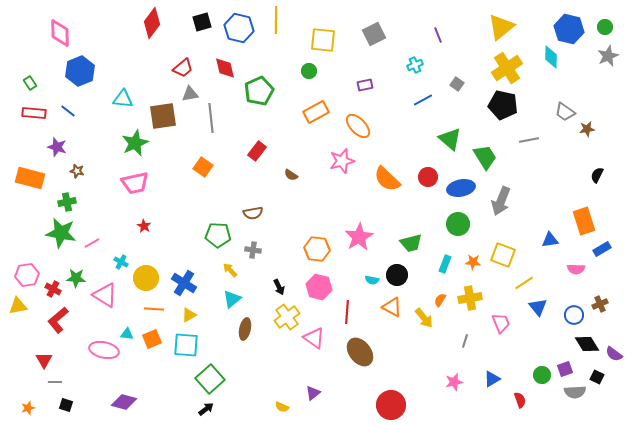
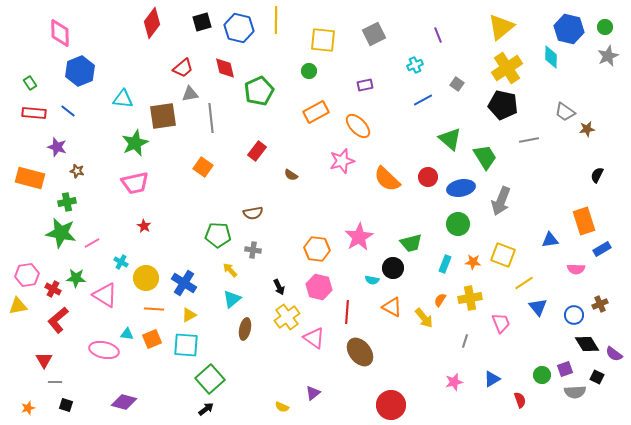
black circle at (397, 275): moved 4 px left, 7 px up
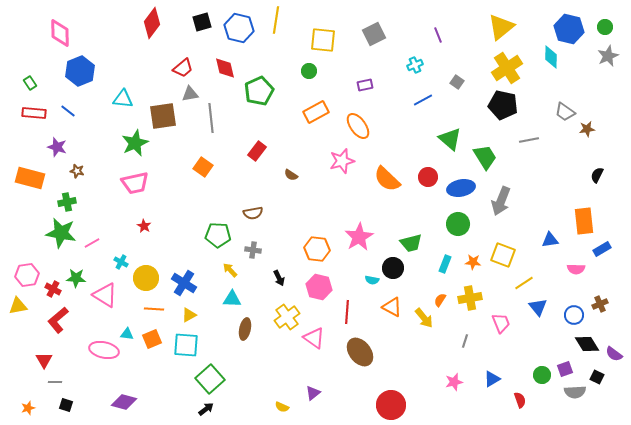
yellow line at (276, 20): rotated 8 degrees clockwise
gray square at (457, 84): moved 2 px up
orange ellipse at (358, 126): rotated 8 degrees clockwise
orange rectangle at (584, 221): rotated 12 degrees clockwise
black arrow at (279, 287): moved 9 px up
cyan triangle at (232, 299): rotated 42 degrees clockwise
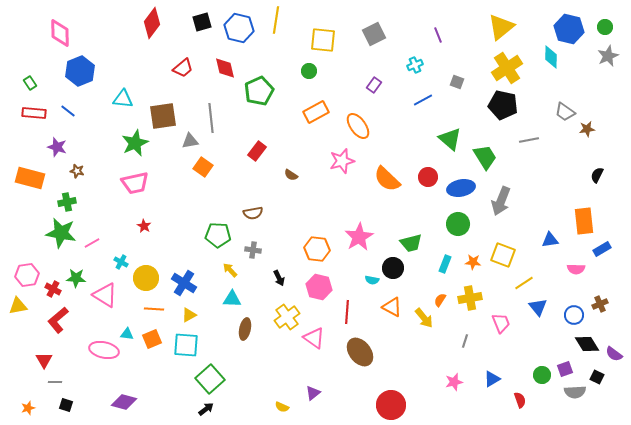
gray square at (457, 82): rotated 16 degrees counterclockwise
purple rectangle at (365, 85): moved 9 px right; rotated 42 degrees counterclockwise
gray triangle at (190, 94): moved 47 px down
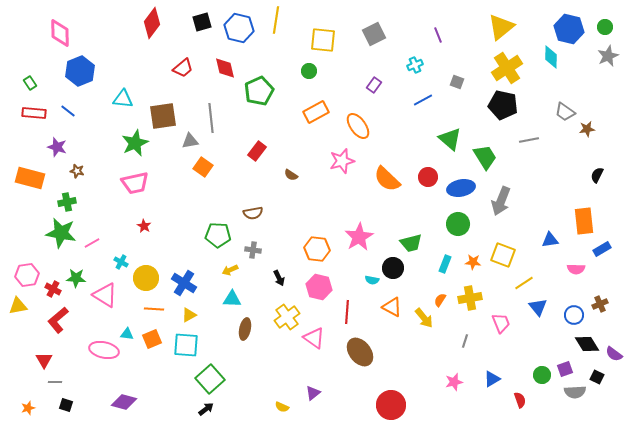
yellow arrow at (230, 270): rotated 70 degrees counterclockwise
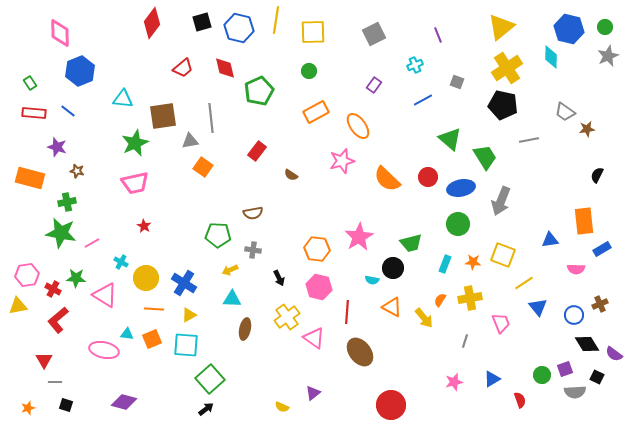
yellow square at (323, 40): moved 10 px left, 8 px up; rotated 8 degrees counterclockwise
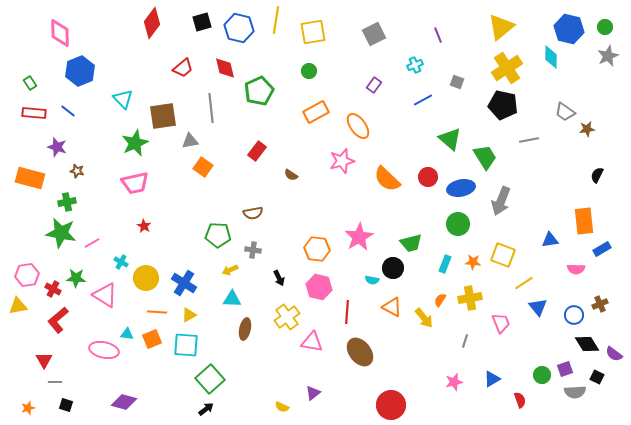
yellow square at (313, 32): rotated 8 degrees counterclockwise
cyan triangle at (123, 99): rotated 40 degrees clockwise
gray line at (211, 118): moved 10 px up
orange line at (154, 309): moved 3 px right, 3 px down
pink triangle at (314, 338): moved 2 px left, 4 px down; rotated 25 degrees counterclockwise
